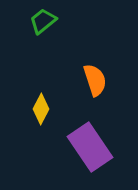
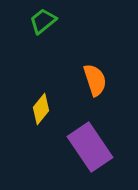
yellow diamond: rotated 12 degrees clockwise
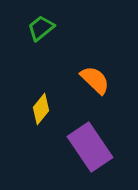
green trapezoid: moved 2 px left, 7 px down
orange semicircle: rotated 28 degrees counterclockwise
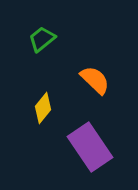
green trapezoid: moved 1 px right, 11 px down
yellow diamond: moved 2 px right, 1 px up
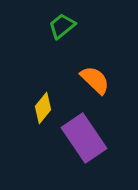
green trapezoid: moved 20 px right, 13 px up
purple rectangle: moved 6 px left, 9 px up
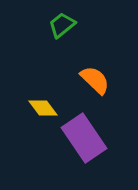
green trapezoid: moved 1 px up
yellow diamond: rotated 76 degrees counterclockwise
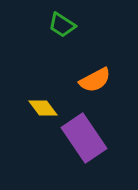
green trapezoid: rotated 108 degrees counterclockwise
orange semicircle: rotated 108 degrees clockwise
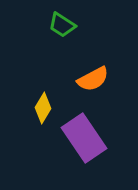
orange semicircle: moved 2 px left, 1 px up
yellow diamond: rotated 68 degrees clockwise
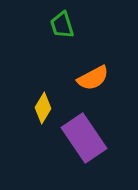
green trapezoid: rotated 40 degrees clockwise
orange semicircle: moved 1 px up
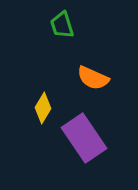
orange semicircle: rotated 52 degrees clockwise
